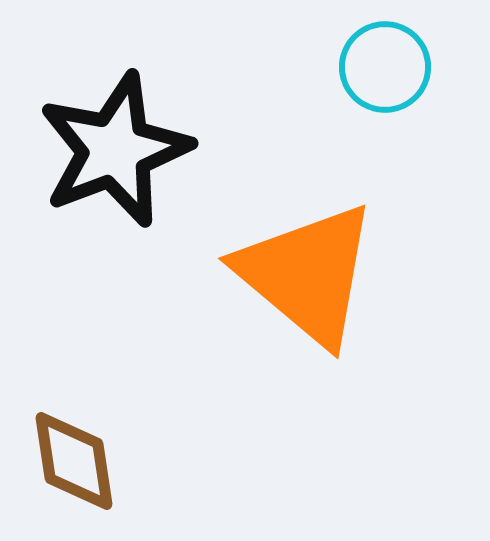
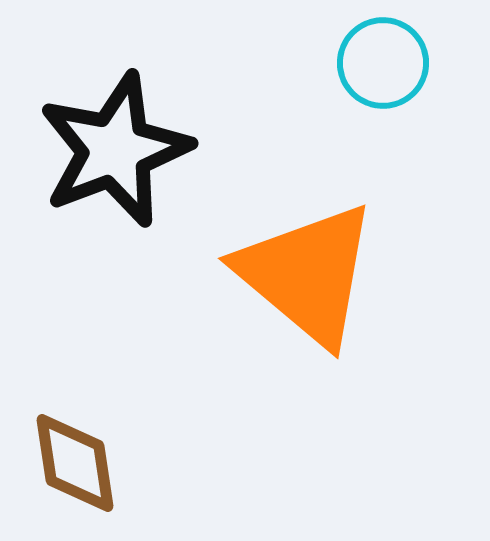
cyan circle: moved 2 px left, 4 px up
brown diamond: moved 1 px right, 2 px down
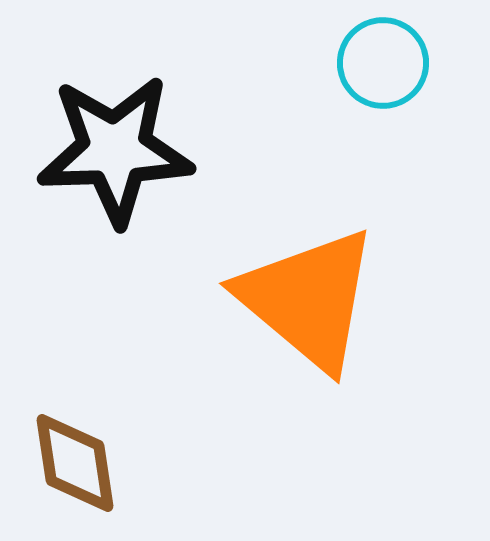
black star: rotated 19 degrees clockwise
orange triangle: moved 1 px right, 25 px down
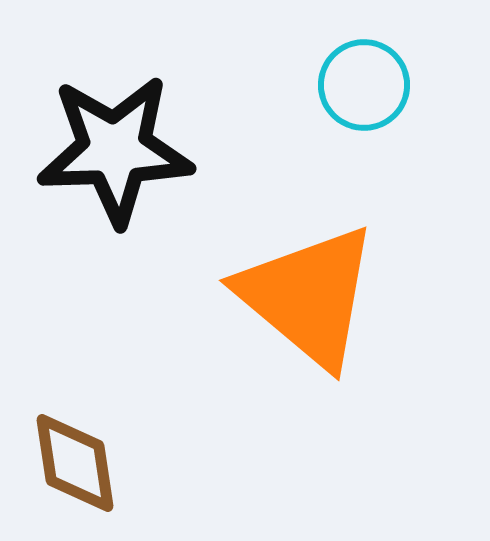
cyan circle: moved 19 px left, 22 px down
orange triangle: moved 3 px up
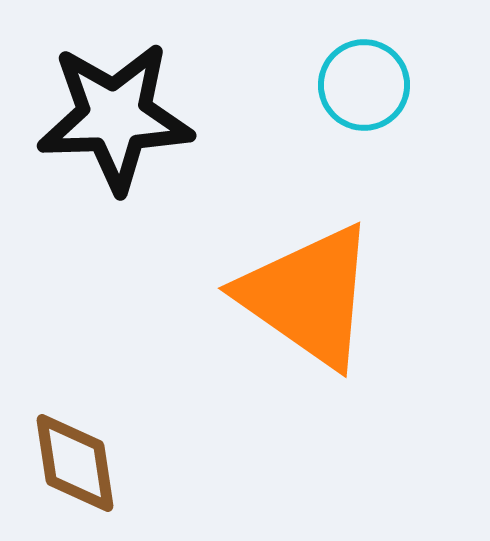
black star: moved 33 px up
orange triangle: rotated 5 degrees counterclockwise
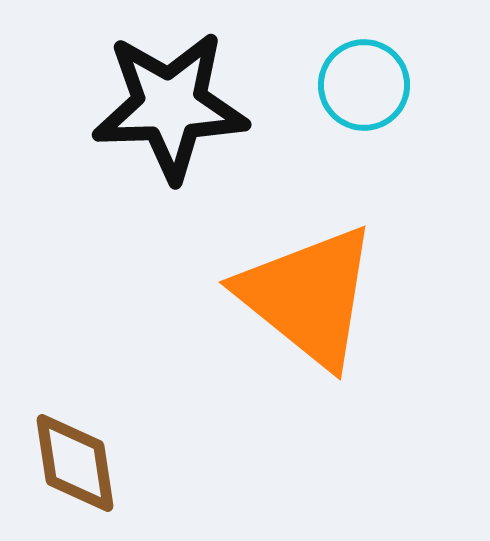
black star: moved 55 px right, 11 px up
orange triangle: rotated 4 degrees clockwise
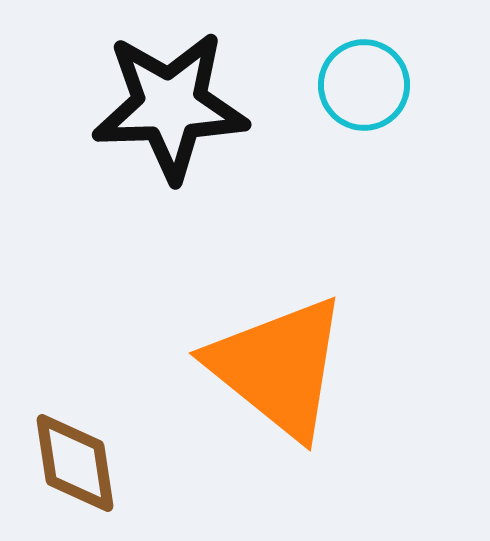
orange triangle: moved 30 px left, 71 px down
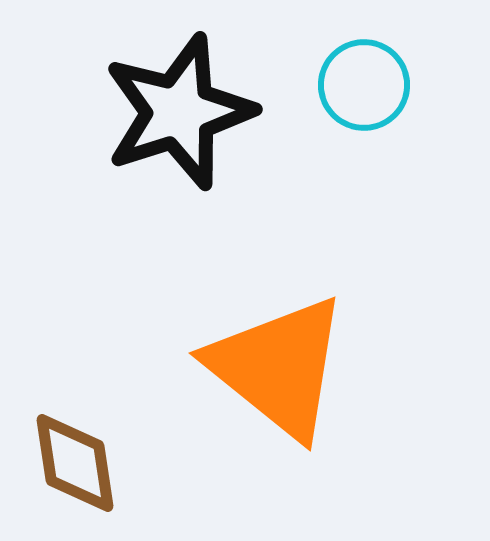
black star: moved 9 px right, 6 px down; rotated 16 degrees counterclockwise
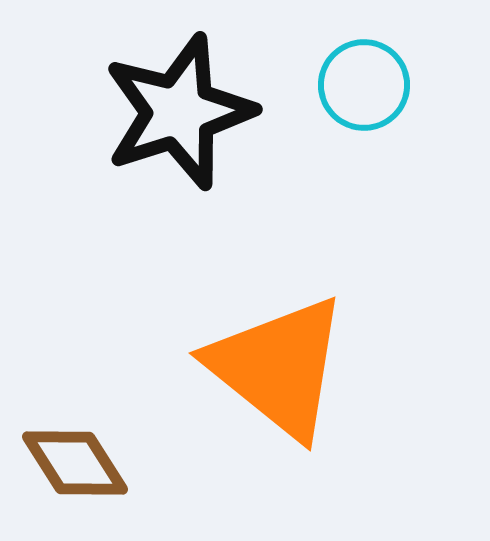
brown diamond: rotated 24 degrees counterclockwise
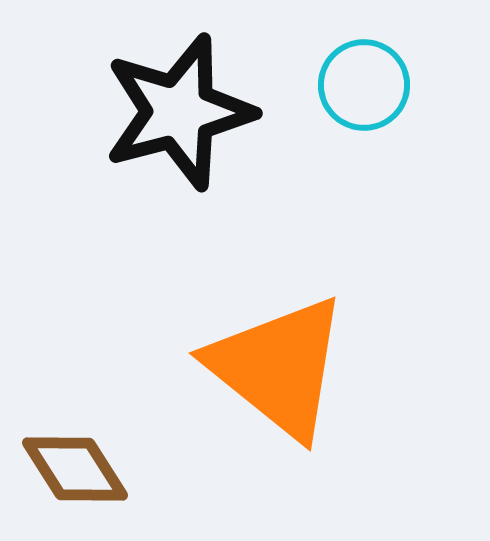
black star: rotated 3 degrees clockwise
brown diamond: moved 6 px down
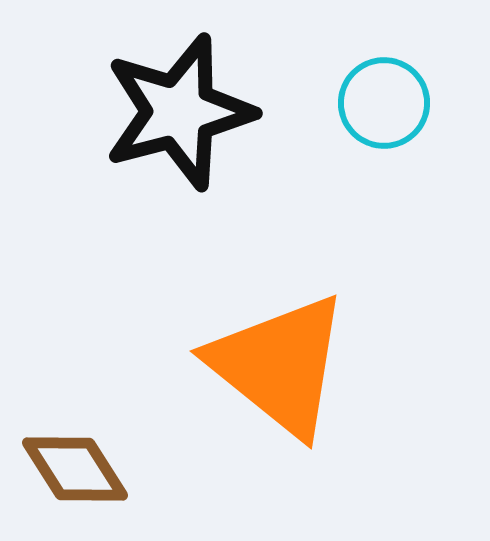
cyan circle: moved 20 px right, 18 px down
orange triangle: moved 1 px right, 2 px up
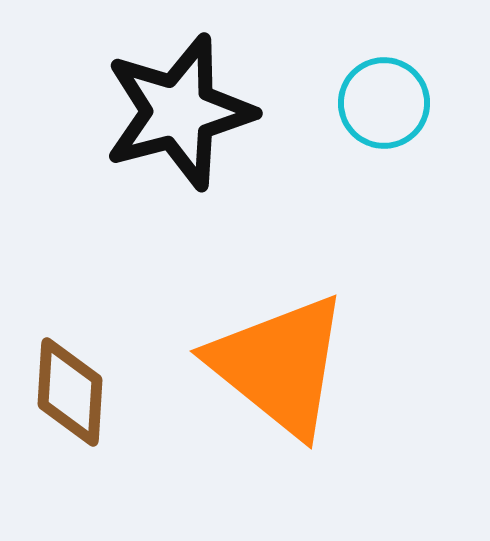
brown diamond: moved 5 px left, 77 px up; rotated 36 degrees clockwise
